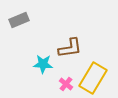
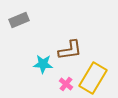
brown L-shape: moved 2 px down
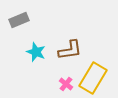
cyan star: moved 7 px left, 12 px up; rotated 18 degrees clockwise
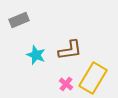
cyan star: moved 3 px down
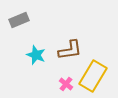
yellow rectangle: moved 2 px up
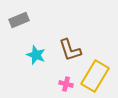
brown L-shape: rotated 80 degrees clockwise
yellow rectangle: moved 2 px right
pink cross: rotated 24 degrees counterclockwise
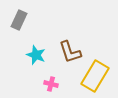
gray rectangle: rotated 42 degrees counterclockwise
brown L-shape: moved 2 px down
pink cross: moved 15 px left
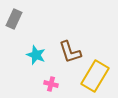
gray rectangle: moved 5 px left, 1 px up
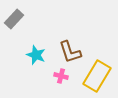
gray rectangle: rotated 18 degrees clockwise
yellow rectangle: moved 2 px right
pink cross: moved 10 px right, 8 px up
